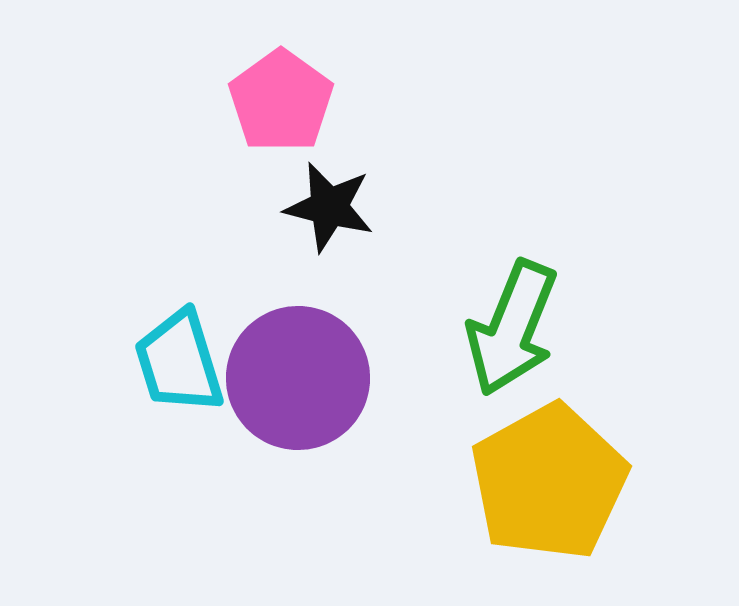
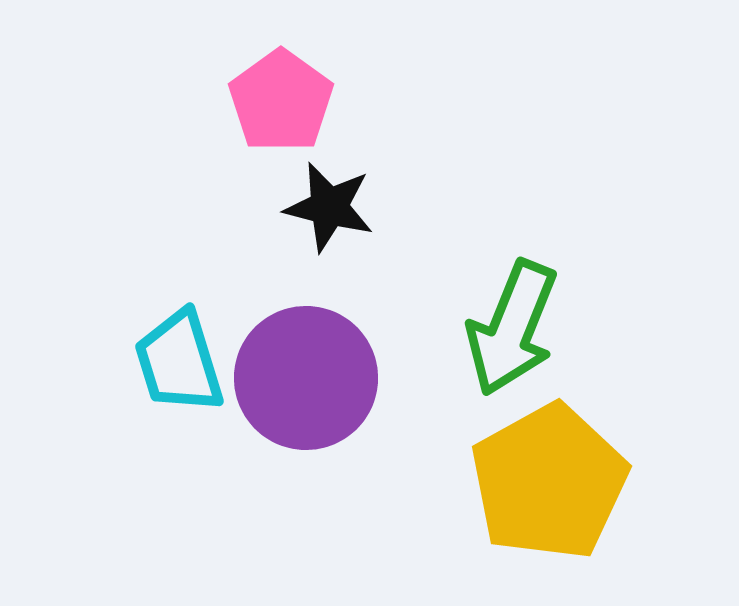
purple circle: moved 8 px right
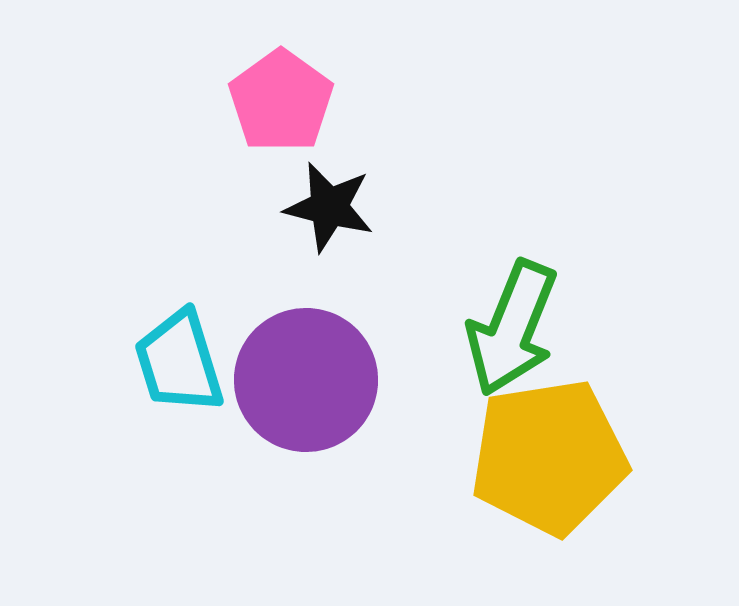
purple circle: moved 2 px down
yellow pentagon: moved 25 px up; rotated 20 degrees clockwise
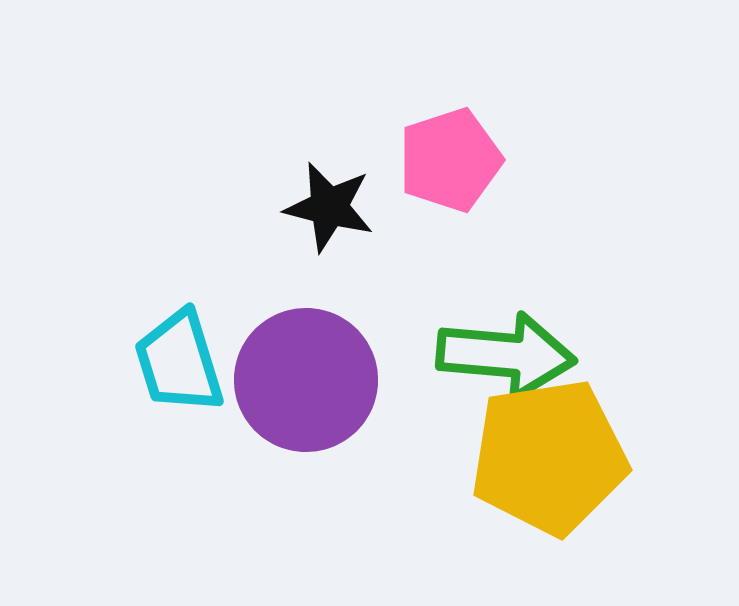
pink pentagon: moved 169 px right, 59 px down; rotated 18 degrees clockwise
green arrow: moved 6 px left, 27 px down; rotated 107 degrees counterclockwise
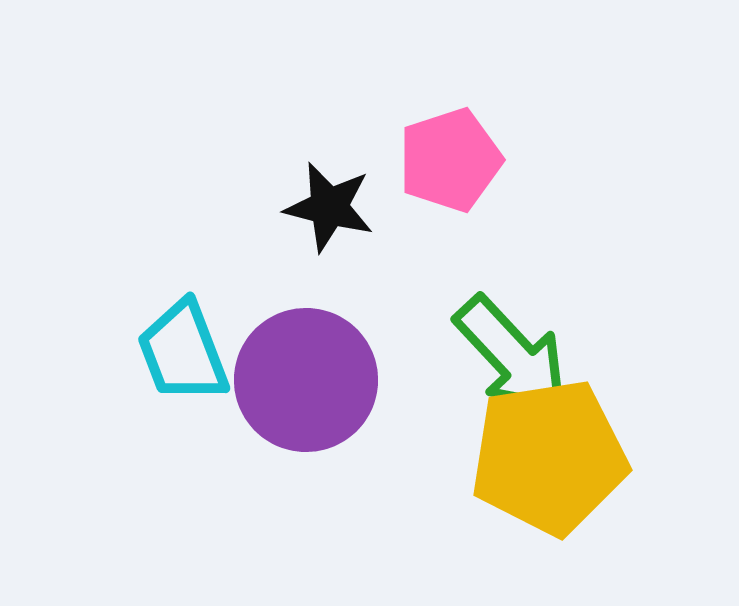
green arrow: moved 6 px right; rotated 42 degrees clockwise
cyan trapezoid: moved 4 px right, 10 px up; rotated 4 degrees counterclockwise
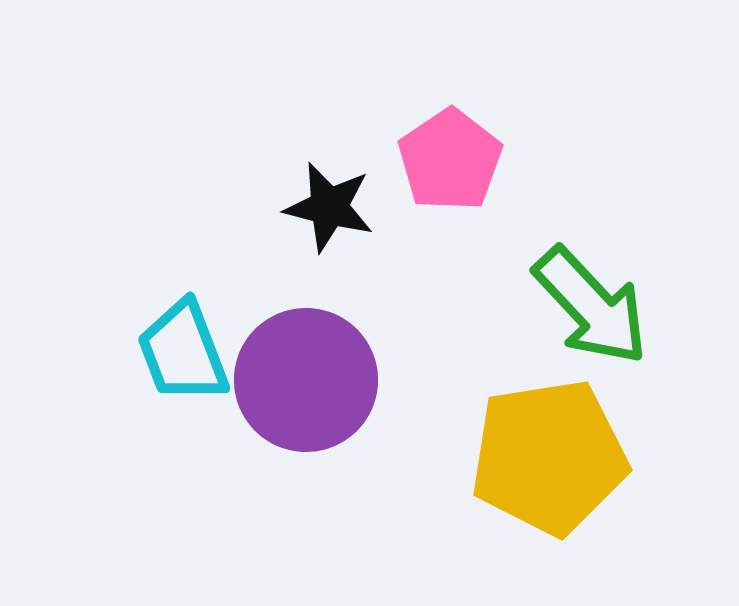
pink pentagon: rotated 16 degrees counterclockwise
green arrow: moved 79 px right, 49 px up
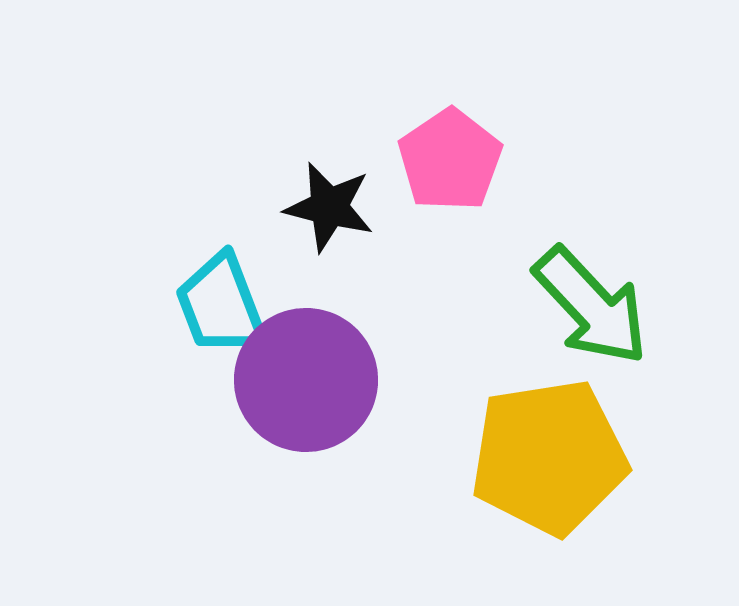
cyan trapezoid: moved 38 px right, 47 px up
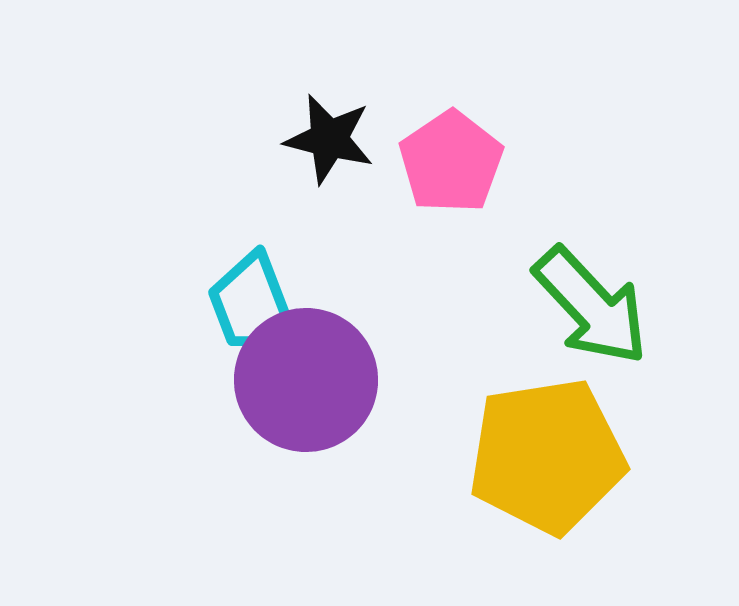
pink pentagon: moved 1 px right, 2 px down
black star: moved 68 px up
cyan trapezoid: moved 32 px right
yellow pentagon: moved 2 px left, 1 px up
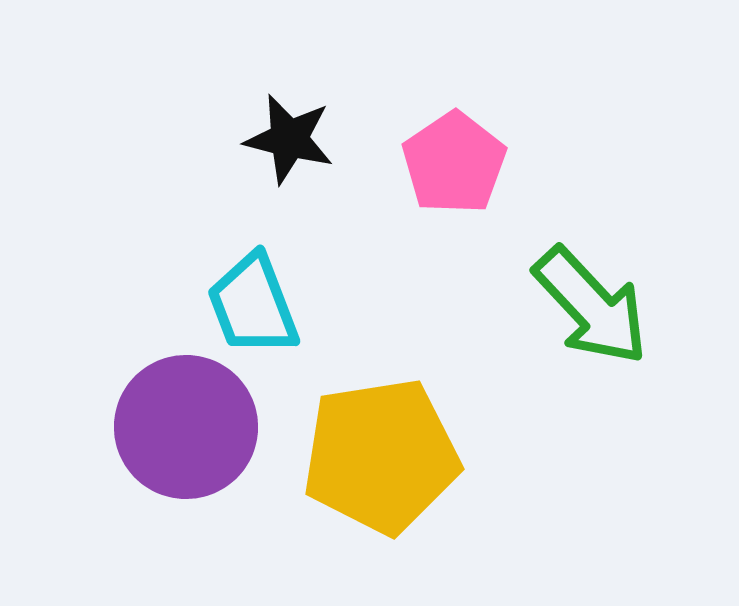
black star: moved 40 px left
pink pentagon: moved 3 px right, 1 px down
purple circle: moved 120 px left, 47 px down
yellow pentagon: moved 166 px left
